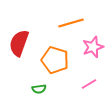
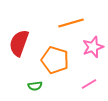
green semicircle: moved 4 px left, 3 px up
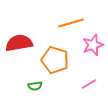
red semicircle: rotated 60 degrees clockwise
pink star: moved 2 px up
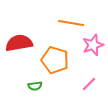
orange line: rotated 25 degrees clockwise
pink line: rotated 14 degrees counterclockwise
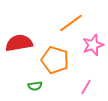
orange line: rotated 45 degrees counterclockwise
pink line: moved 3 px left, 3 px down; rotated 14 degrees counterclockwise
